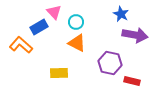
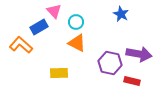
pink triangle: moved 1 px up
purple arrow: moved 4 px right, 19 px down
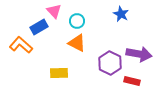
cyan circle: moved 1 px right, 1 px up
purple hexagon: rotated 15 degrees clockwise
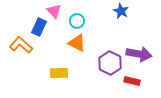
blue star: moved 3 px up
blue rectangle: rotated 36 degrees counterclockwise
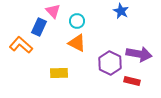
pink triangle: moved 1 px left
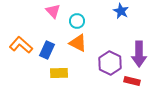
blue rectangle: moved 8 px right, 23 px down
orange triangle: moved 1 px right
purple arrow: rotated 80 degrees clockwise
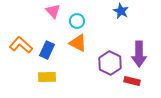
yellow rectangle: moved 12 px left, 4 px down
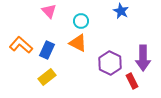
pink triangle: moved 4 px left
cyan circle: moved 4 px right
purple arrow: moved 4 px right, 4 px down
yellow rectangle: rotated 36 degrees counterclockwise
red rectangle: rotated 49 degrees clockwise
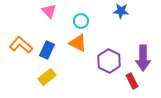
blue star: rotated 21 degrees counterclockwise
purple hexagon: moved 1 px left, 2 px up
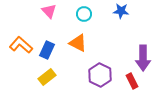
cyan circle: moved 3 px right, 7 px up
purple hexagon: moved 9 px left, 14 px down
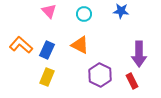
orange triangle: moved 2 px right, 2 px down
purple arrow: moved 4 px left, 4 px up
yellow rectangle: rotated 30 degrees counterclockwise
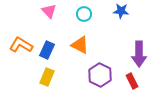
orange L-shape: rotated 10 degrees counterclockwise
